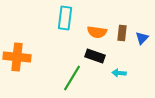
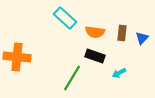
cyan rectangle: rotated 55 degrees counterclockwise
orange semicircle: moved 2 px left
cyan arrow: rotated 32 degrees counterclockwise
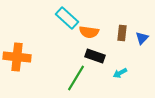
cyan rectangle: moved 2 px right
orange semicircle: moved 6 px left
cyan arrow: moved 1 px right
green line: moved 4 px right
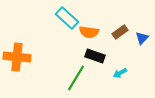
brown rectangle: moved 2 px left, 1 px up; rotated 49 degrees clockwise
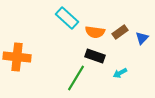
orange semicircle: moved 6 px right
